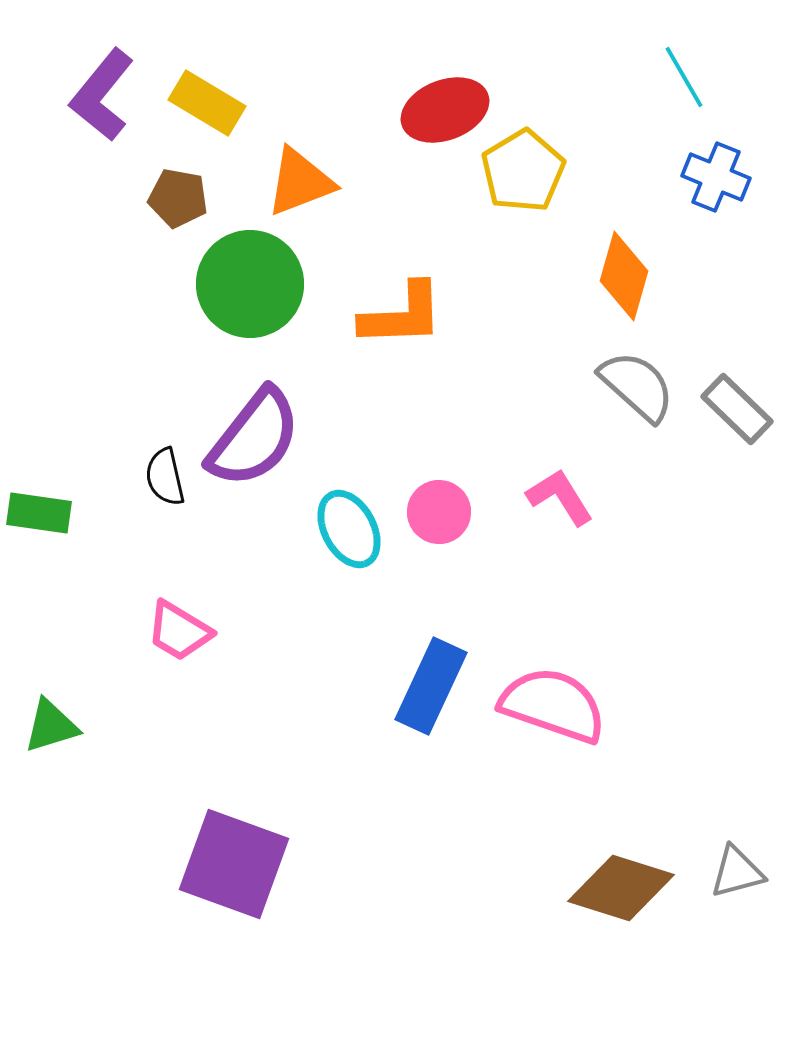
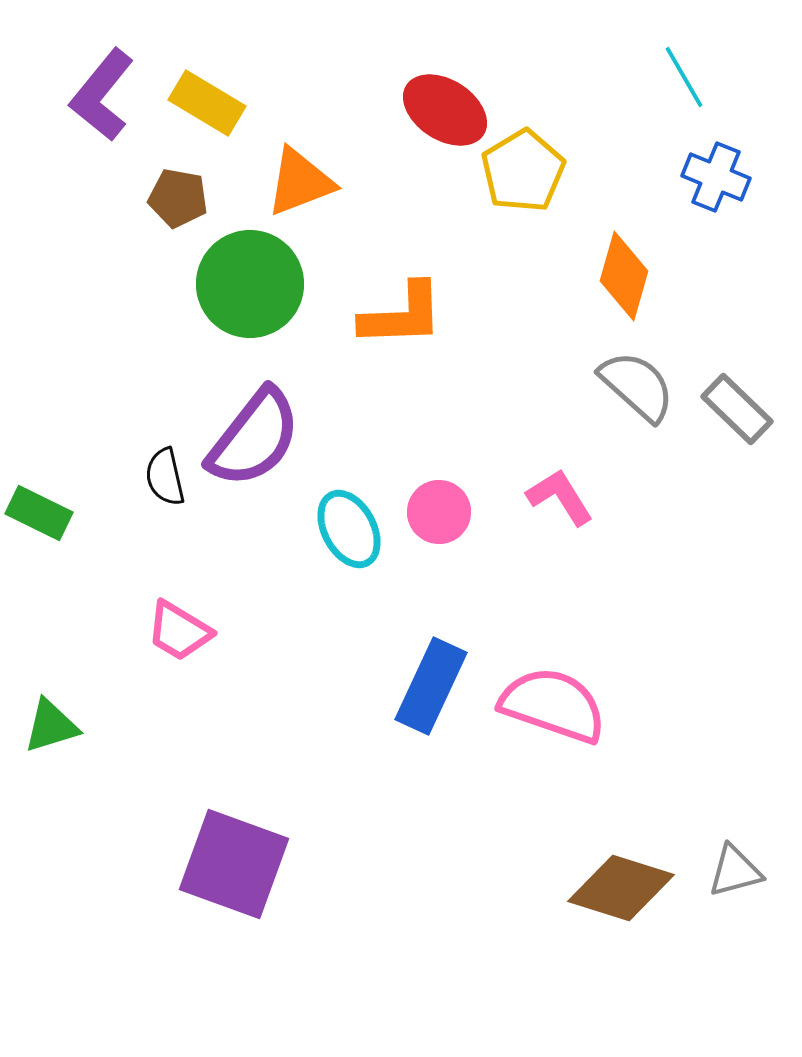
red ellipse: rotated 54 degrees clockwise
green rectangle: rotated 18 degrees clockwise
gray triangle: moved 2 px left, 1 px up
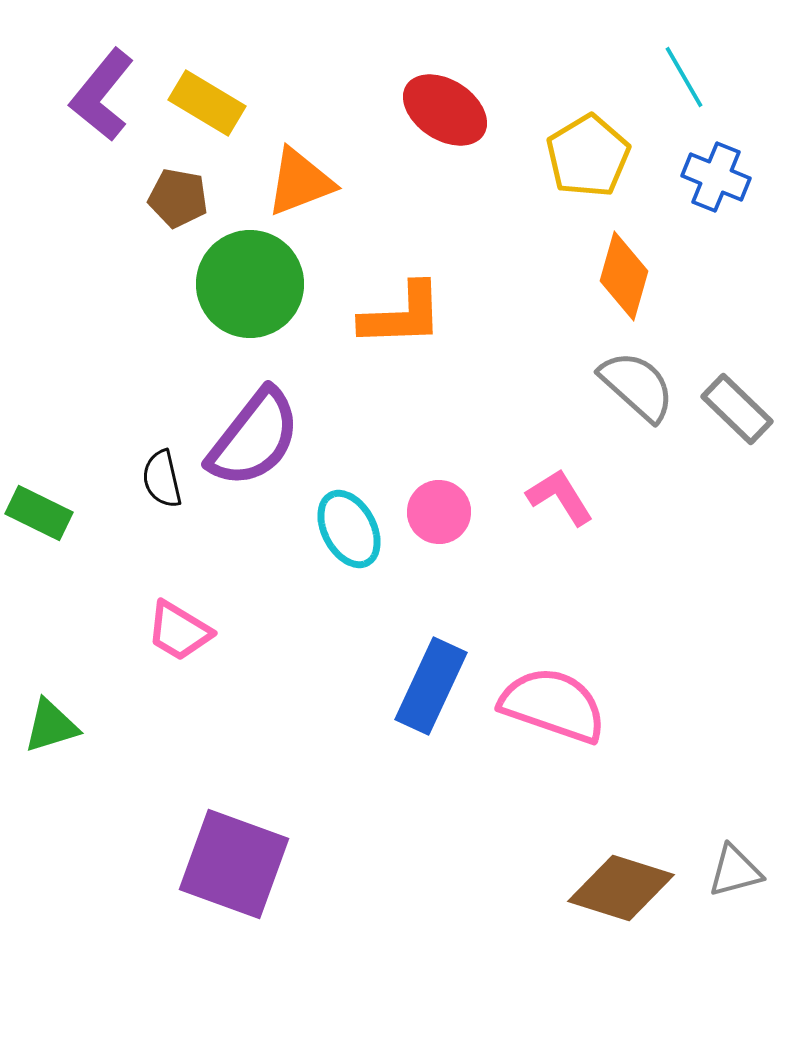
yellow pentagon: moved 65 px right, 15 px up
black semicircle: moved 3 px left, 2 px down
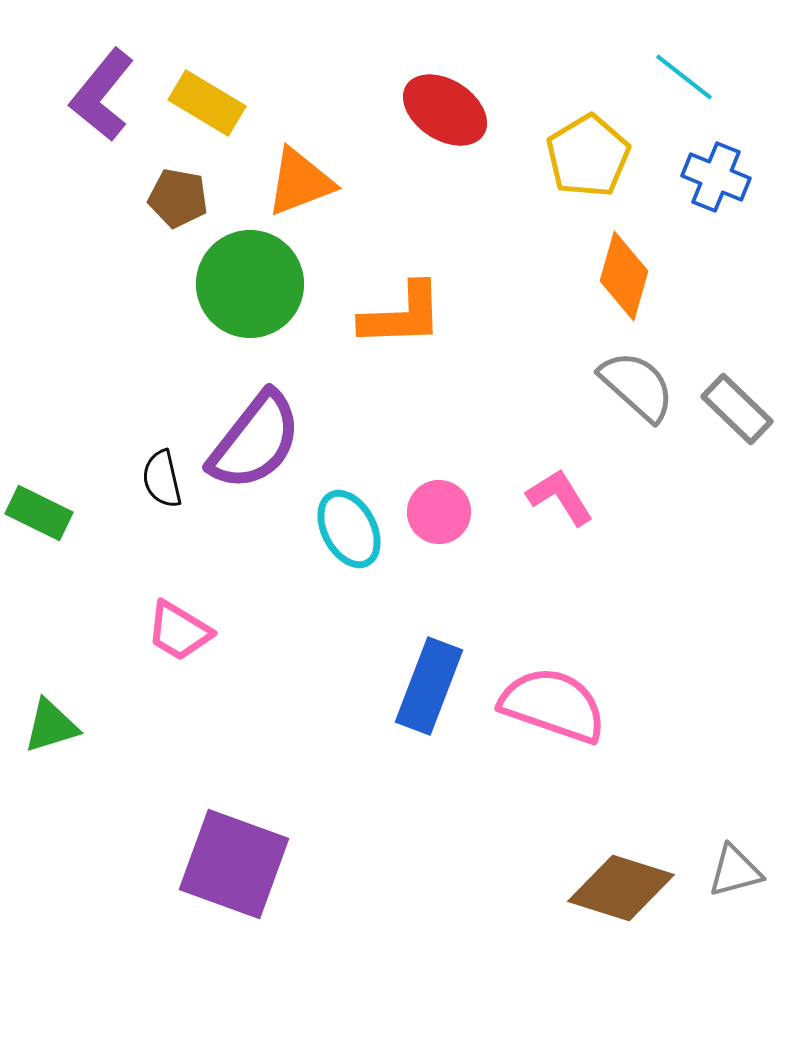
cyan line: rotated 22 degrees counterclockwise
purple semicircle: moved 1 px right, 3 px down
blue rectangle: moved 2 px left; rotated 4 degrees counterclockwise
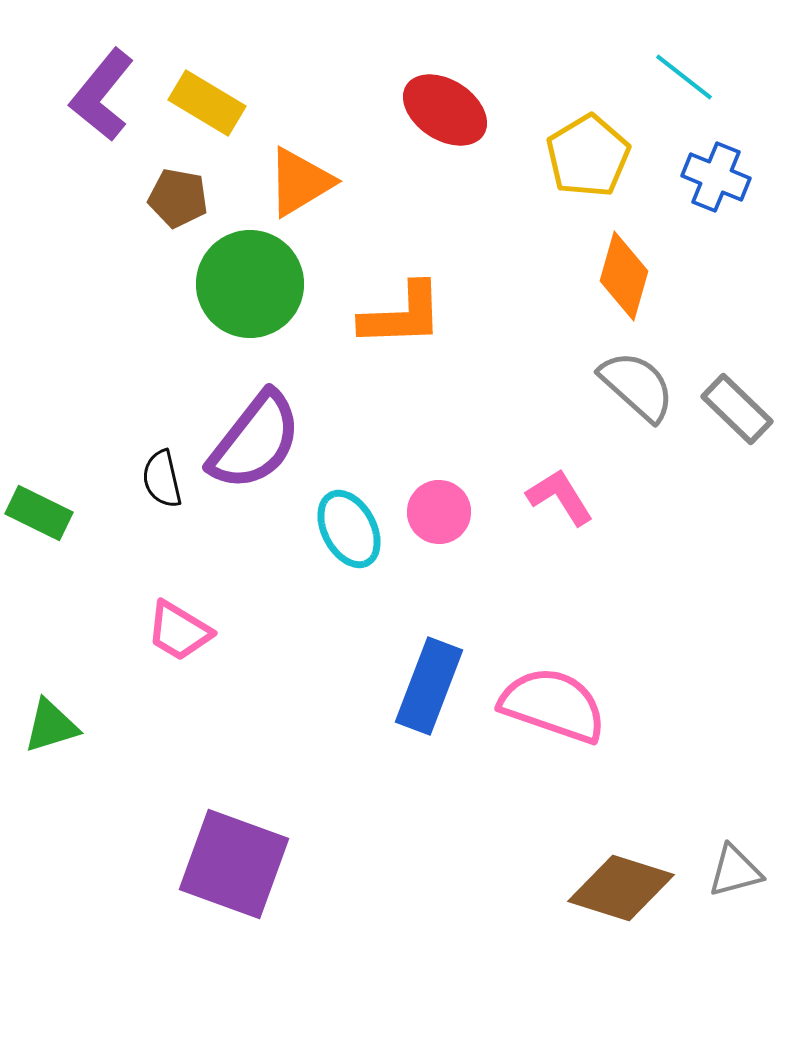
orange triangle: rotated 10 degrees counterclockwise
